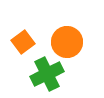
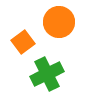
orange circle: moved 8 px left, 20 px up
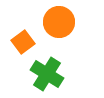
green cross: rotated 32 degrees counterclockwise
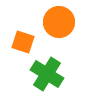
orange square: rotated 35 degrees counterclockwise
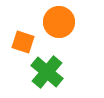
green cross: moved 2 px up; rotated 8 degrees clockwise
